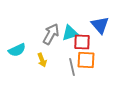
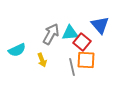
cyan triangle: rotated 12 degrees clockwise
red square: rotated 36 degrees clockwise
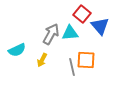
blue triangle: moved 1 px down
red square: moved 28 px up
yellow arrow: rotated 48 degrees clockwise
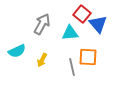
blue triangle: moved 2 px left, 2 px up
gray arrow: moved 9 px left, 10 px up
cyan semicircle: moved 1 px down
orange square: moved 2 px right, 3 px up
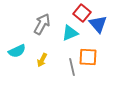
red square: moved 1 px up
cyan triangle: rotated 18 degrees counterclockwise
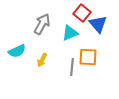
gray line: rotated 18 degrees clockwise
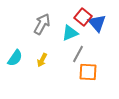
red square: moved 1 px right, 4 px down
blue triangle: moved 1 px left, 1 px up
cyan semicircle: moved 2 px left, 7 px down; rotated 30 degrees counterclockwise
orange square: moved 15 px down
gray line: moved 6 px right, 13 px up; rotated 24 degrees clockwise
